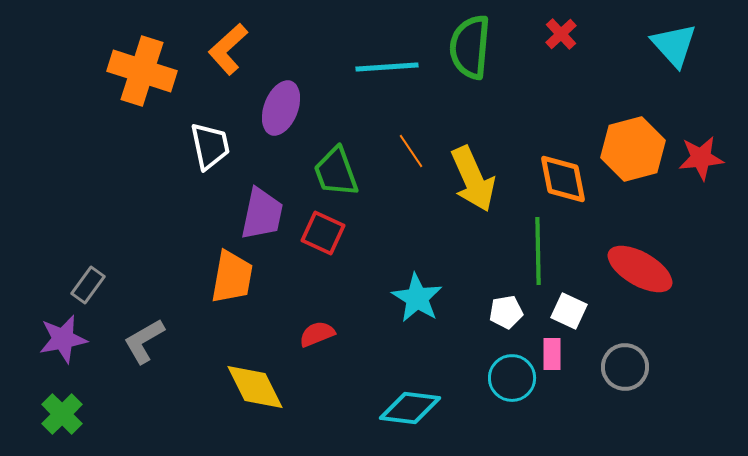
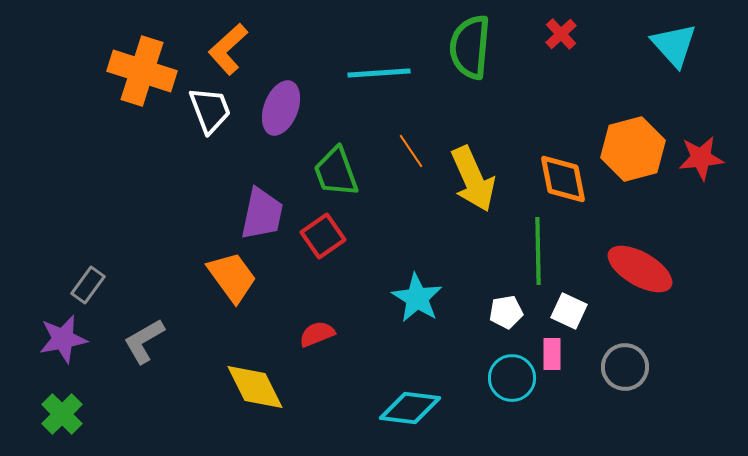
cyan line: moved 8 px left, 6 px down
white trapezoid: moved 36 px up; rotated 9 degrees counterclockwise
red square: moved 3 px down; rotated 30 degrees clockwise
orange trapezoid: rotated 46 degrees counterclockwise
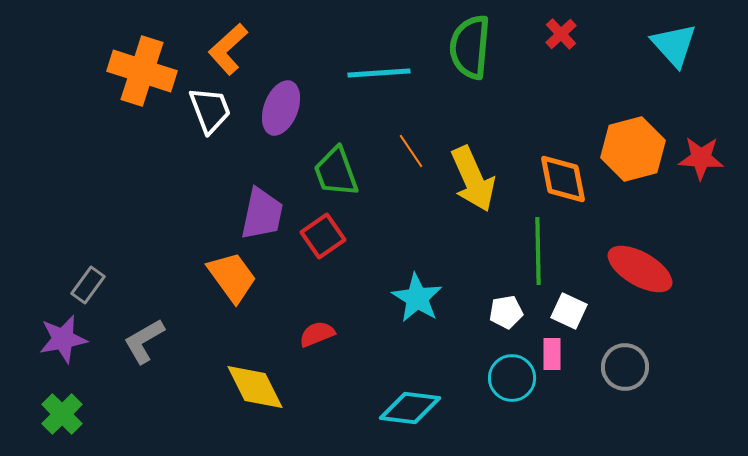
red star: rotated 9 degrees clockwise
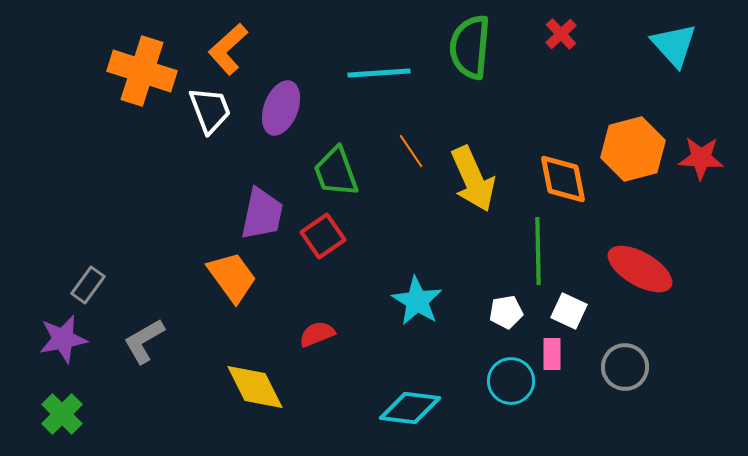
cyan star: moved 3 px down
cyan circle: moved 1 px left, 3 px down
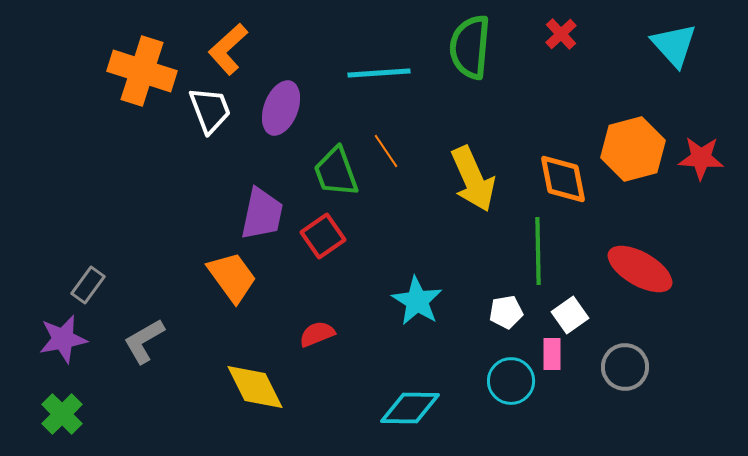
orange line: moved 25 px left
white square: moved 1 px right, 4 px down; rotated 30 degrees clockwise
cyan diamond: rotated 6 degrees counterclockwise
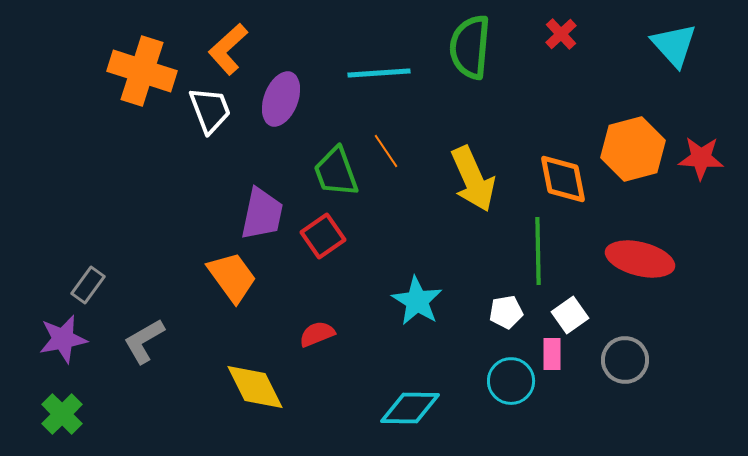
purple ellipse: moved 9 px up
red ellipse: moved 10 px up; rotated 16 degrees counterclockwise
gray circle: moved 7 px up
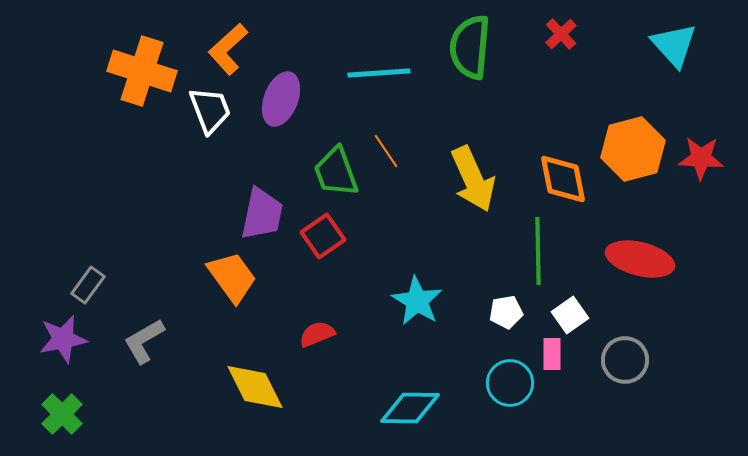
cyan circle: moved 1 px left, 2 px down
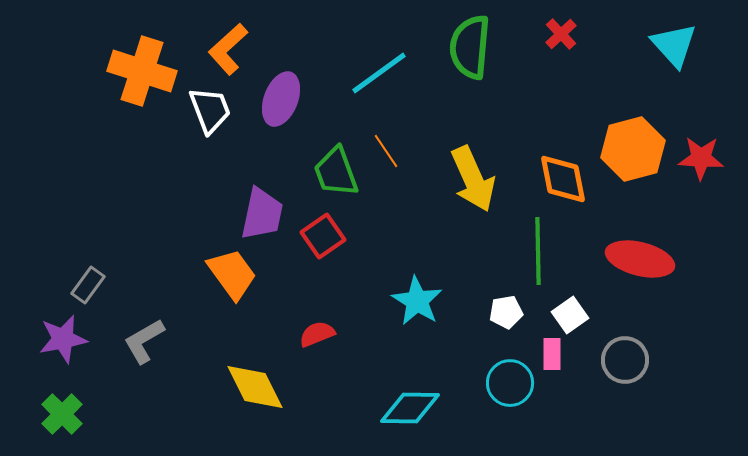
cyan line: rotated 32 degrees counterclockwise
orange trapezoid: moved 3 px up
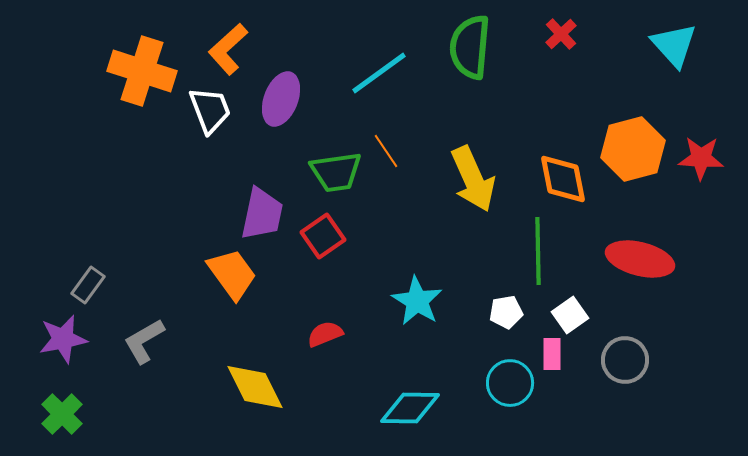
green trapezoid: rotated 78 degrees counterclockwise
red semicircle: moved 8 px right
